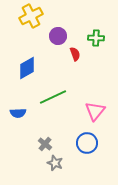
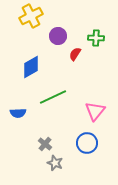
red semicircle: rotated 128 degrees counterclockwise
blue diamond: moved 4 px right, 1 px up
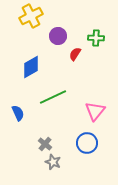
blue semicircle: rotated 112 degrees counterclockwise
gray star: moved 2 px left, 1 px up
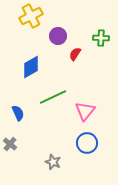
green cross: moved 5 px right
pink triangle: moved 10 px left
gray cross: moved 35 px left
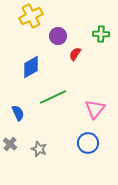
green cross: moved 4 px up
pink triangle: moved 10 px right, 2 px up
blue circle: moved 1 px right
gray star: moved 14 px left, 13 px up
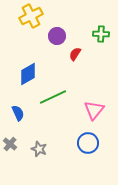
purple circle: moved 1 px left
blue diamond: moved 3 px left, 7 px down
pink triangle: moved 1 px left, 1 px down
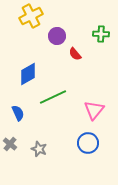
red semicircle: rotated 72 degrees counterclockwise
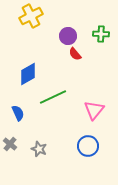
purple circle: moved 11 px right
blue circle: moved 3 px down
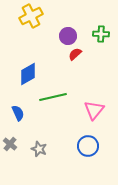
red semicircle: rotated 88 degrees clockwise
green line: rotated 12 degrees clockwise
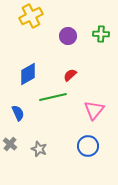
red semicircle: moved 5 px left, 21 px down
